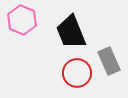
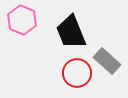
gray rectangle: moved 2 px left; rotated 24 degrees counterclockwise
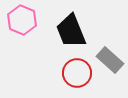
black trapezoid: moved 1 px up
gray rectangle: moved 3 px right, 1 px up
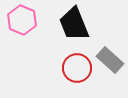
black trapezoid: moved 3 px right, 7 px up
red circle: moved 5 px up
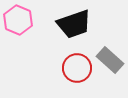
pink hexagon: moved 4 px left
black trapezoid: rotated 87 degrees counterclockwise
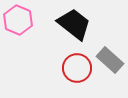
black trapezoid: rotated 123 degrees counterclockwise
